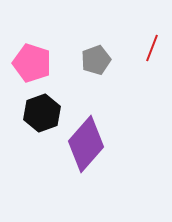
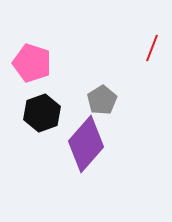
gray pentagon: moved 6 px right, 40 px down; rotated 12 degrees counterclockwise
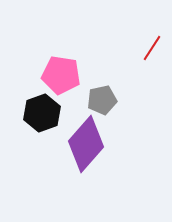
red line: rotated 12 degrees clockwise
pink pentagon: moved 29 px right, 12 px down; rotated 9 degrees counterclockwise
gray pentagon: rotated 20 degrees clockwise
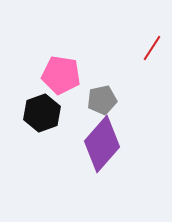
purple diamond: moved 16 px right
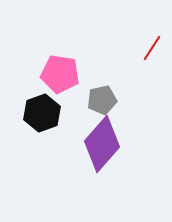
pink pentagon: moved 1 px left, 1 px up
